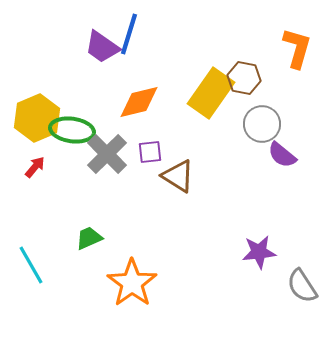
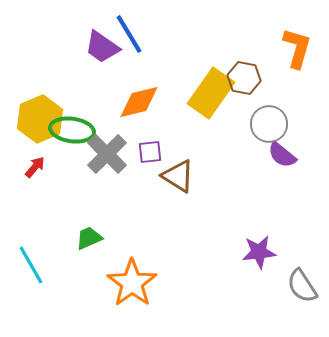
blue line: rotated 48 degrees counterclockwise
yellow hexagon: moved 3 px right, 1 px down
gray circle: moved 7 px right
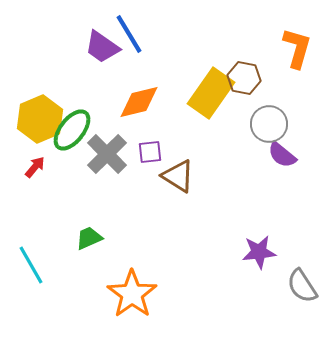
green ellipse: rotated 60 degrees counterclockwise
orange star: moved 11 px down
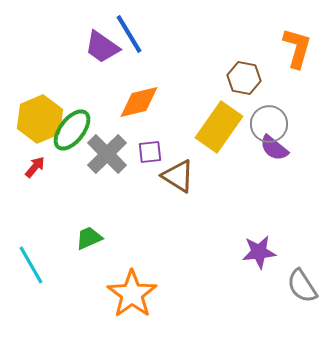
yellow rectangle: moved 8 px right, 34 px down
purple semicircle: moved 8 px left, 7 px up
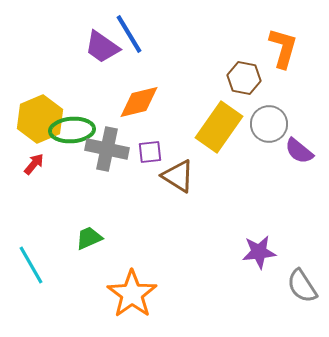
orange L-shape: moved 14 px left
green ellipse: rotated 48 degrees clockwise
purple semicircle: moved 25 px right, 3 px down
gray cross: moved 5 px up; rotated 33 degrees counterclockwise
red arrow: moved 1 px left, 3 px up
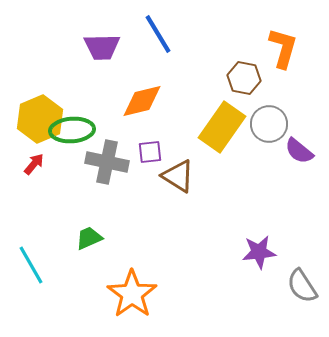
blue line: moved 29 px right
purple trapezoid: rotated 36 degrees counterclockwise
orange diamond: moved 3 px right, 1 px up
yellow rectangle: moved 3 px right
gray cross: moved 13 px down
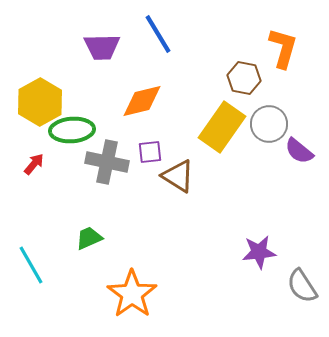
yellow hexagon: moved 17 px up; rotated 6 degrees counterclockwise
